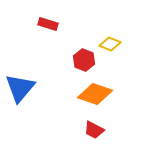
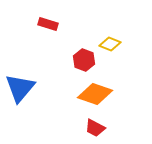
red trapezoid: moved 1 px right, 2 px up
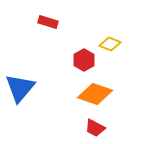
red rectangle: moved 2 px up
red hexagon: rotated 10 degrees clockwise
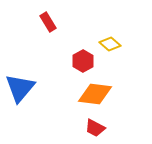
red rectangle: rotated 42 degrees clockwise
yellow diamond: rotated 20 degrees clockwise
red hexagon: moved 1 px left, 1 px down
orange diamond: rotated 12 degrees counterclockwise
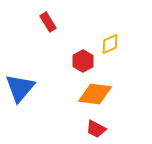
yellow diamond: rotated 65 degrees counterclockwise
red trapezoid: moved 1 px right, 1 px down
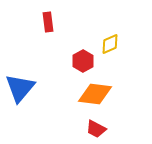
red rectangle: rotated 24 degrees clockwise
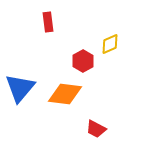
orange diamond: moved 30 px left
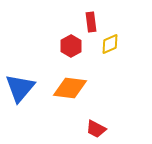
red rectangle: moved 43 px right
red hexagon: moved 12 px left, 15 px up
orange diamond: moved 5 px right, 6 px up
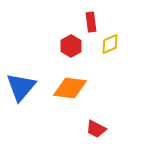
blue triangle: moved 1 px right, 1 px up
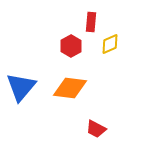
red rectangle: rotated 12 degrees clockwise
